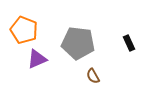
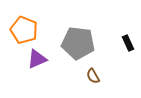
black rectangle: moved 1 px left
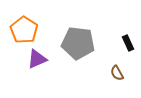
orange pentagon: rotated 12 degrees clockwise
brown semicircle: moved 24 px right, 3 px up
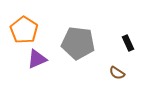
brown semicircle: rotated 28 degrees counterclockwise
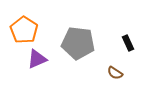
brown semicircle: moved 2 px left
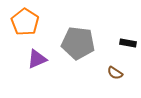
orange pentagon: moved 1 px right, 8 px up
black rectangle: rotated 56 degrees counterclockwise
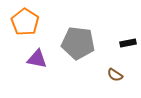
black rectangle: rotated 21 degrees counterclockwise
purple triangle: rotated 35 degrees clockwise
brown semicircle: moved 2 px down
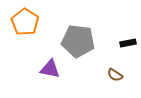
gray pentagon: moved 2 px up
purple triangle: moved 13 px right, 10 px down
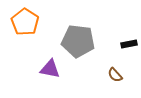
black rectangle: moved 1 px right, 1 px down
brown semicircle: rotated 14 degrees clockwise
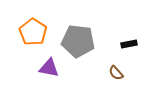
orange pentagon: moved 8 px right, 10 px down
purple triangle: moved 1 px left, 1 px up
brown semicircle: moved 1 px right, 2 px up
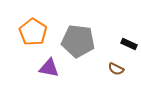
black rectangle: rotated 35 degrees clockwise
brown semicircle: moved 4 px up; rotated 21 degrees counterclockwise
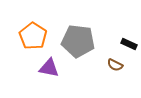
orange pentagon: moved 4 px down
brown semicircle: moved 1 px left, 4 px up
